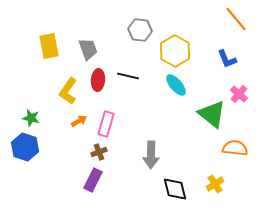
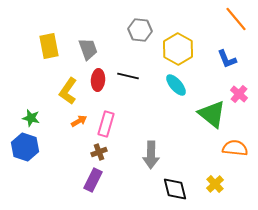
yellow hexagon: moved 3 px right, 2 px up
yellow cross: rotated 12 degrees counterclockwise
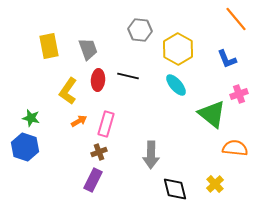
pink cross: rotated 30 degrees clockwise
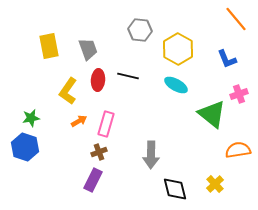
cyan ellipse: rotated 20 degrees counterclockwise
green star: rotated 24 degrees counterclockwise
orange semicircle: moved 3 px right, 2 px down; rotated 15 degrees counterclockwise
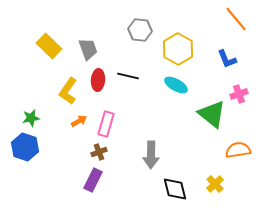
yellow rectangle: rotated 35 degrees counterclockwise
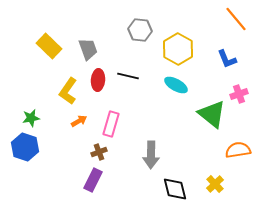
pink rectangle: moved 5 px right
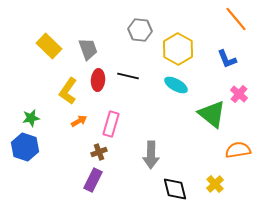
pink cross: rotated 30 degrees counterclockwise
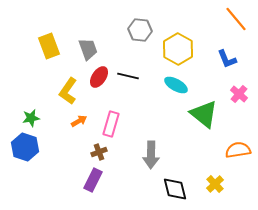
yellow rectangle: rotated 25 degrees clockwise
red ellipse: moved 1 px right, 3 px up; rotated 30 degrees clockwise
green triangle: moved 8 px left
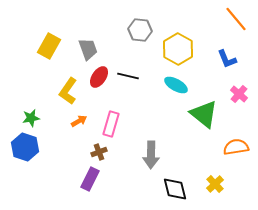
yellow rectangle: rotated 50 degrees clockwise
orange semicircle: moved 2 px left, 3 px up
purple rectangle: moved 3 px left, 1 px up
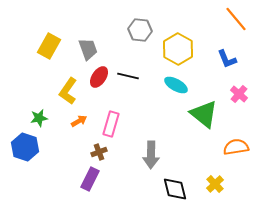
green star: moved 8 px right
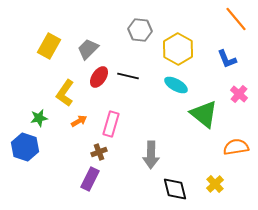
gray trapezoid: rotated 115 degrees counterclockwise
yellow L-shape: moved 3 px left, 2 px down
